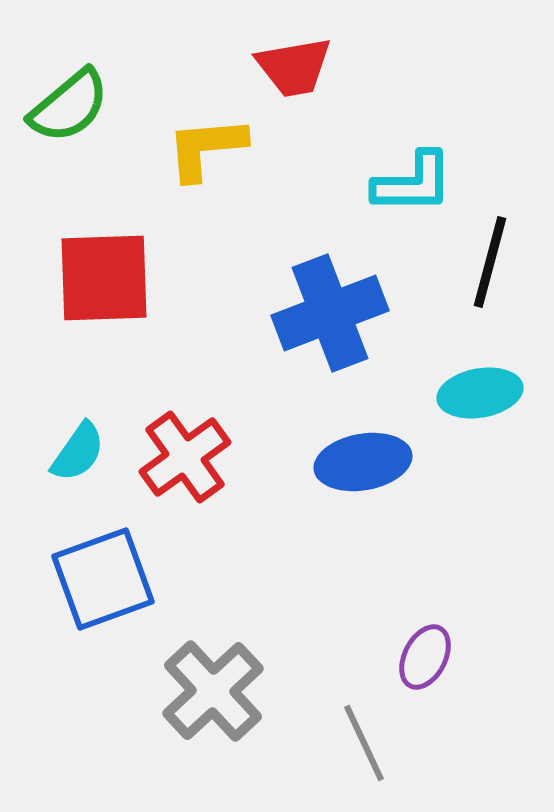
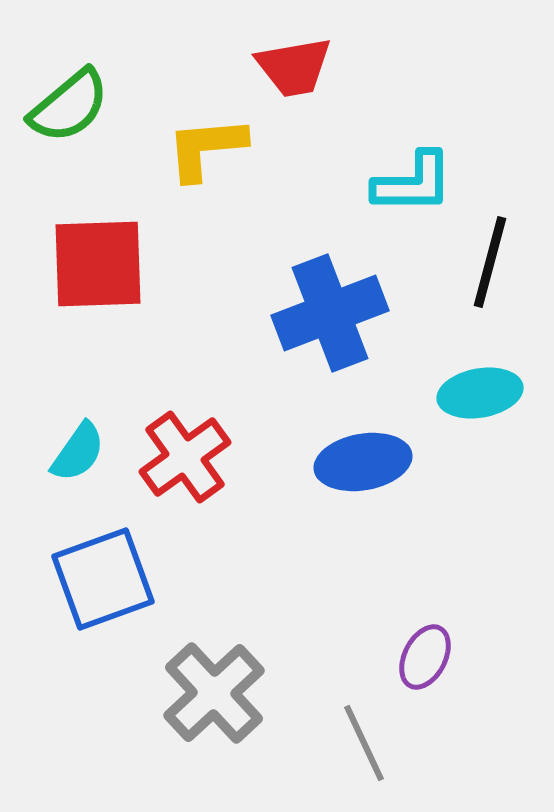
red square: moved 6 px left, 14 px up
gray cross: moved 1 px right, 2 px down
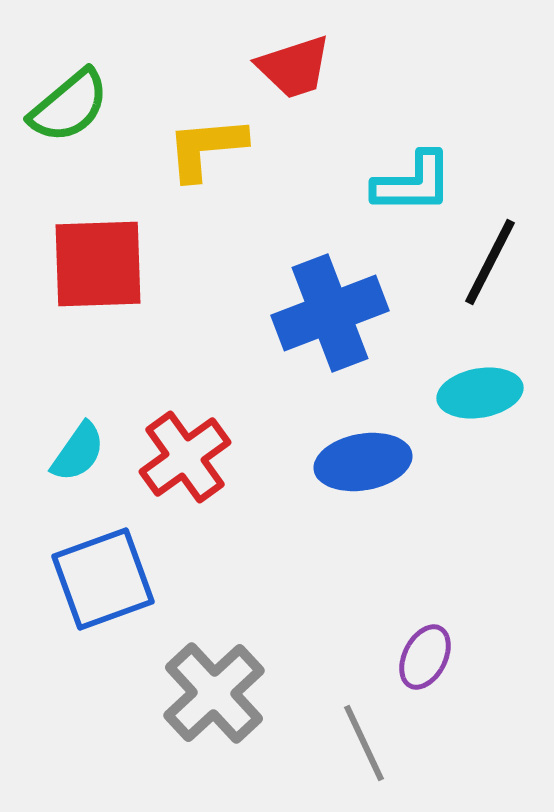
red trapezoid: rotated 8 degrees counterclockwise
black line: rotated 12 degrees clockwise
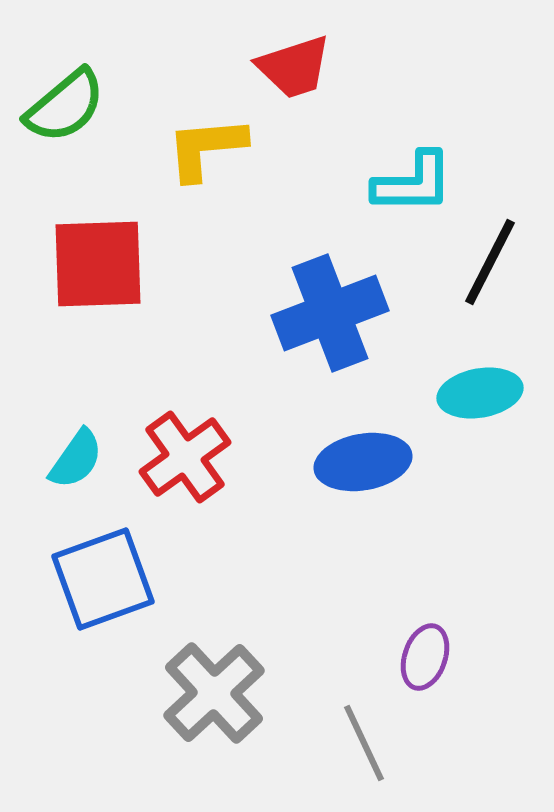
green semicircle: moved 4 px left
cyan semicircle: moved 2 px left, 7 px down
purple ellipse: rotated 8 degrees counterclockwise
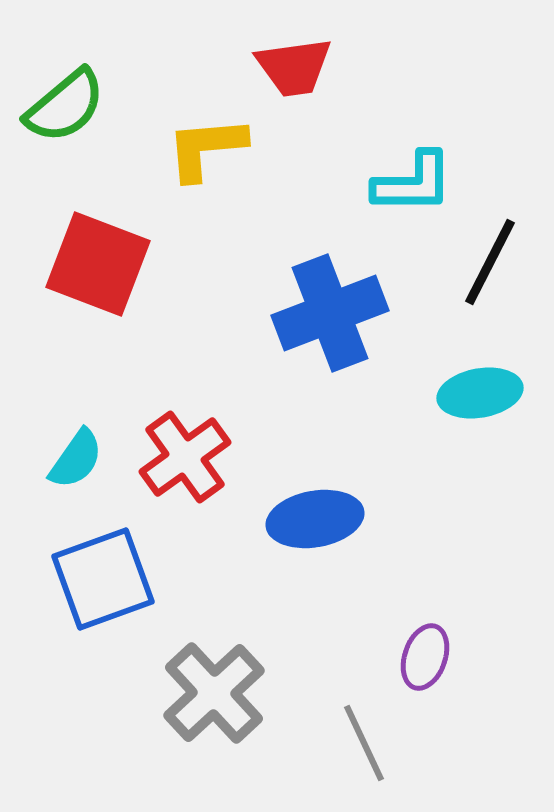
red trapezoid: rotated 10 degrees clockwise
red square: rotated 23 degrees clockwise
blue ellipse: moved 48 px left, 57 px down
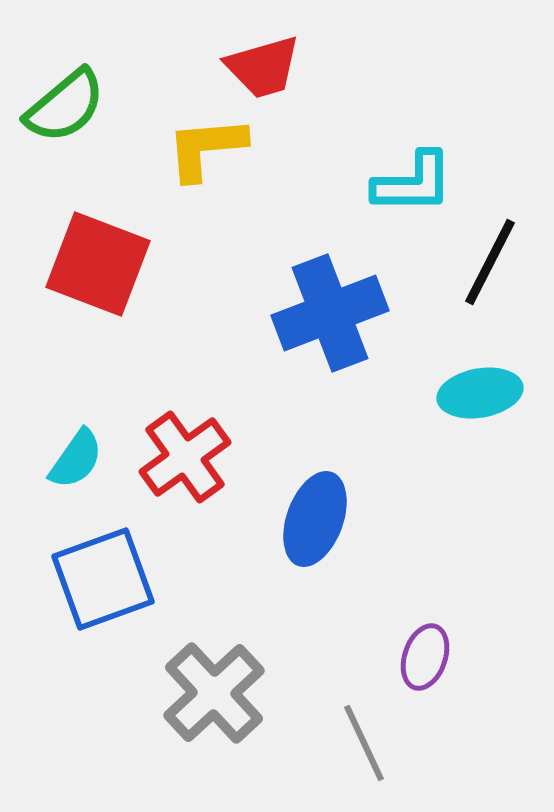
red trapezoid: moved 31 px left; rotated 8 degrees counterclockwise
blue ellipse: rotated 60 degrees counterclockwise
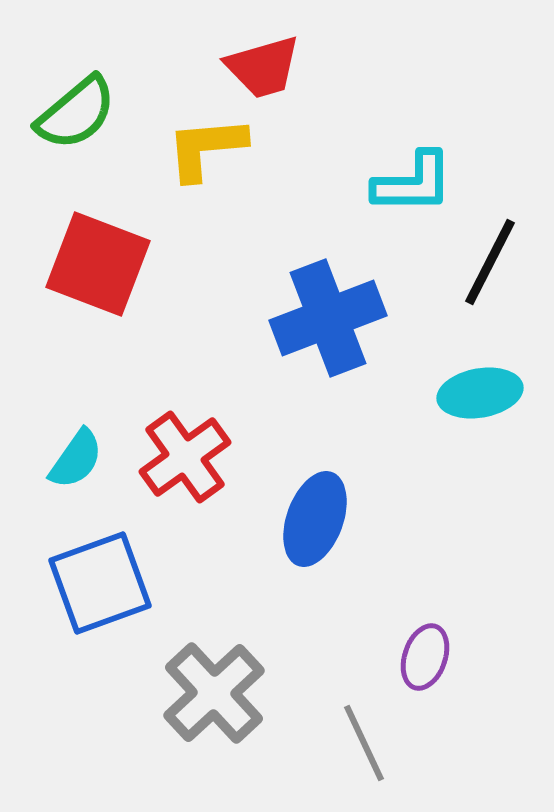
green semicircle: moved 11 px right, 7 px down
blue cross: moved 2 px left, 5 px down
blue square: moved 3 px left, 4 px down
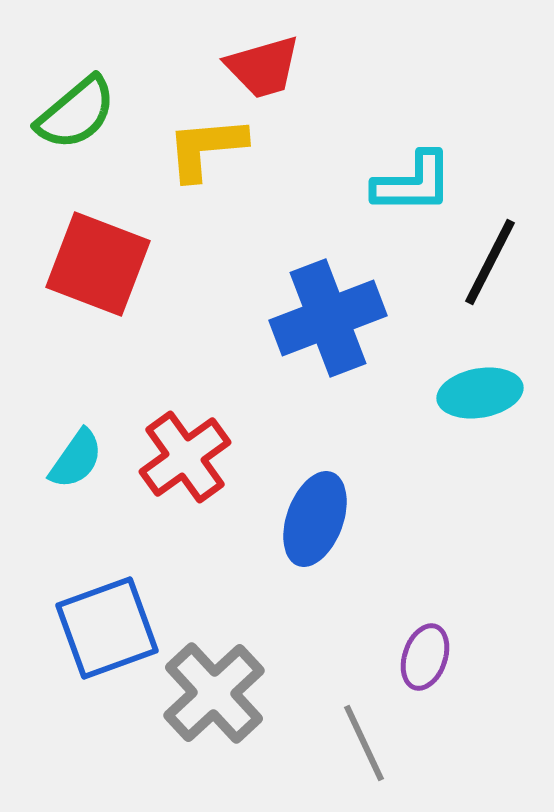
blue square: moved 7 px right, 45 px down
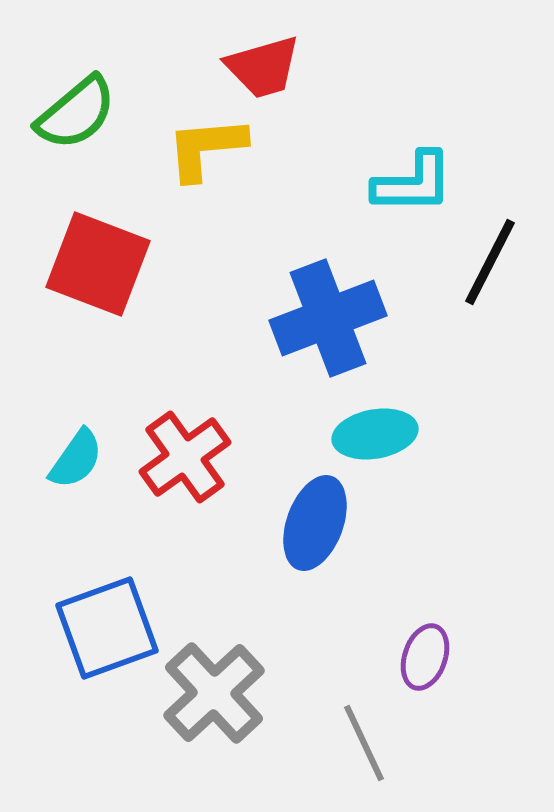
cyan ellipse: moved 105 px left, 41 px down
blue ellipse: moved 4 px down
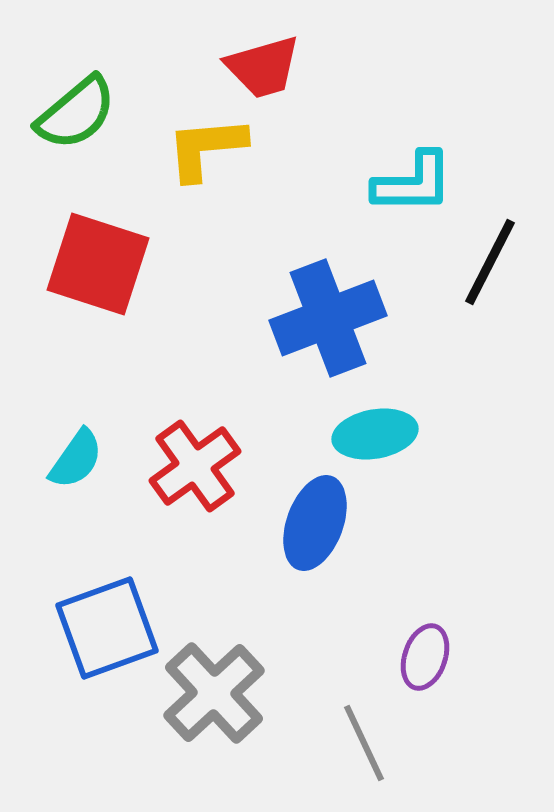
red square: rotated 3 degrees counterclockwise
red cross: moved 10 px right, 9 px down
